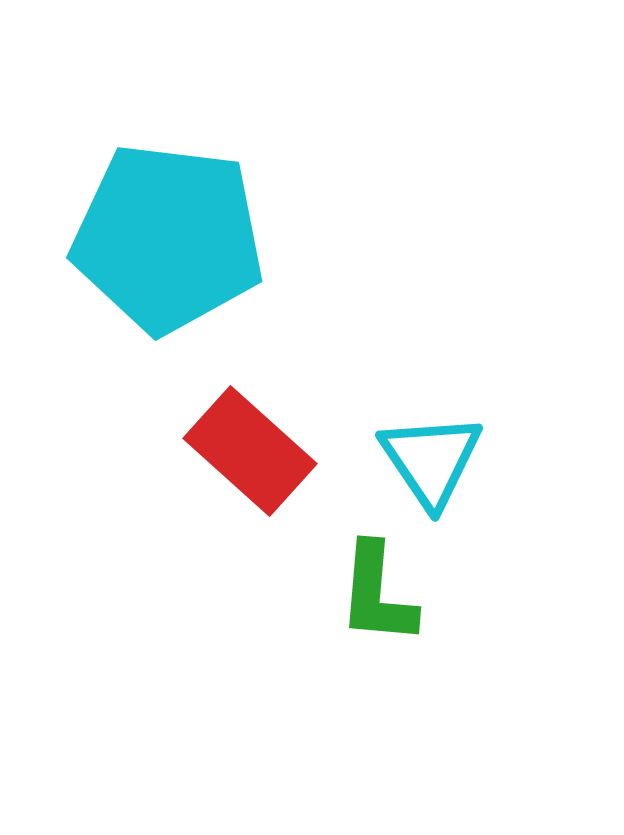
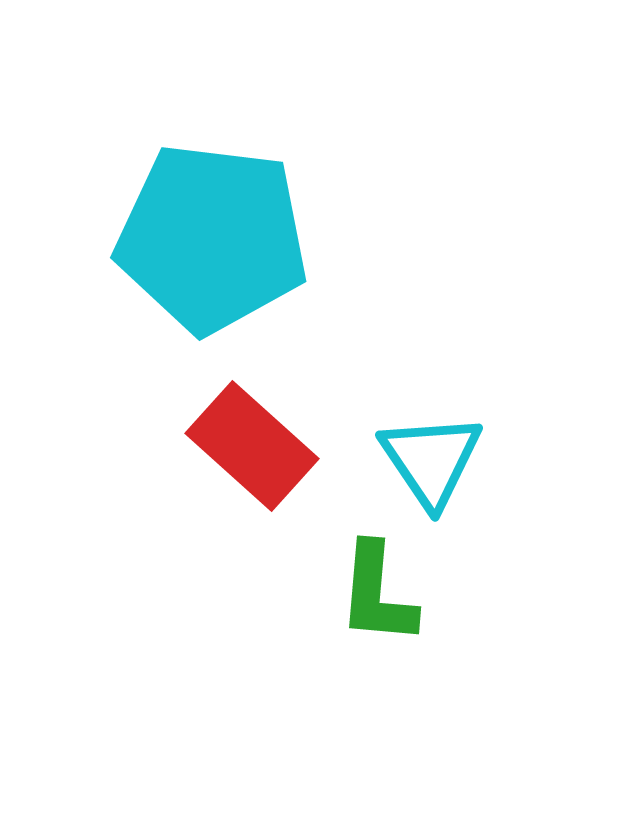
cyan pentagon: moved 44 px right
red rectangle: moved 2 px right, 5 px up
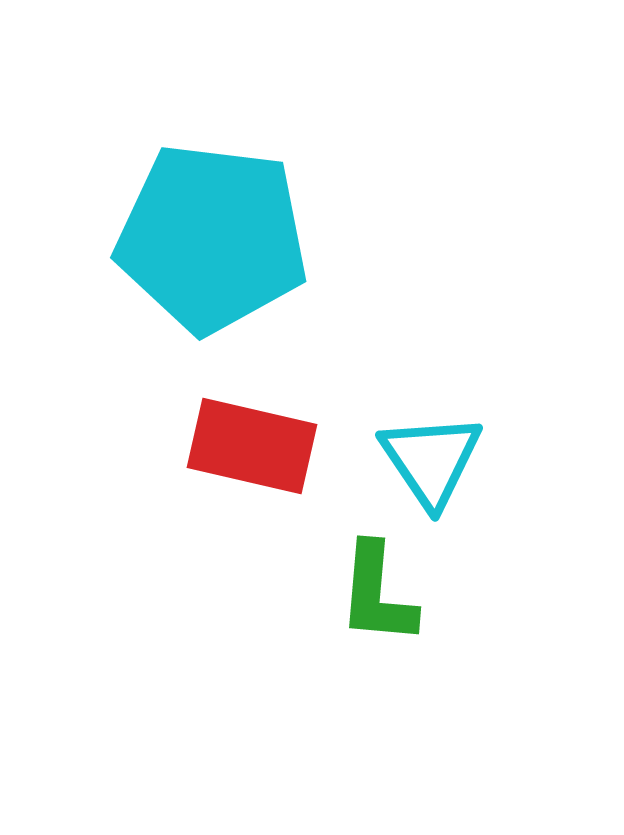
red rectangle: rotated 29 degrees counterclockwise
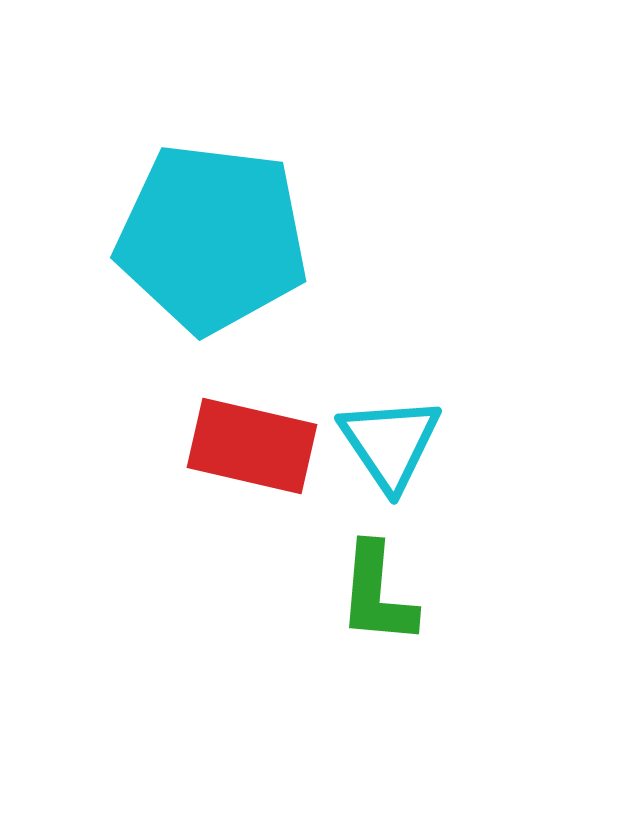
cyan triangle: moved 41 px left, 17 px up
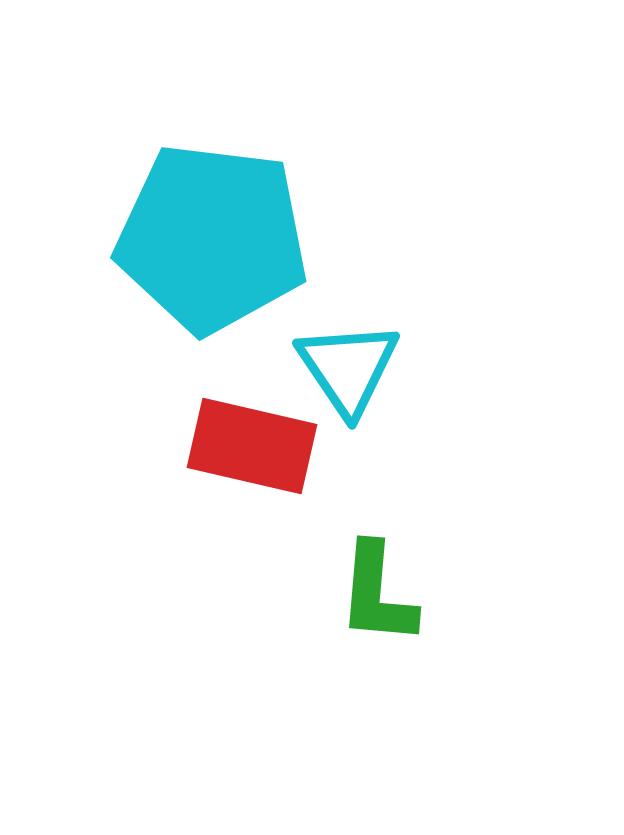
cyan triangle: moved 42 px left, 75 px up
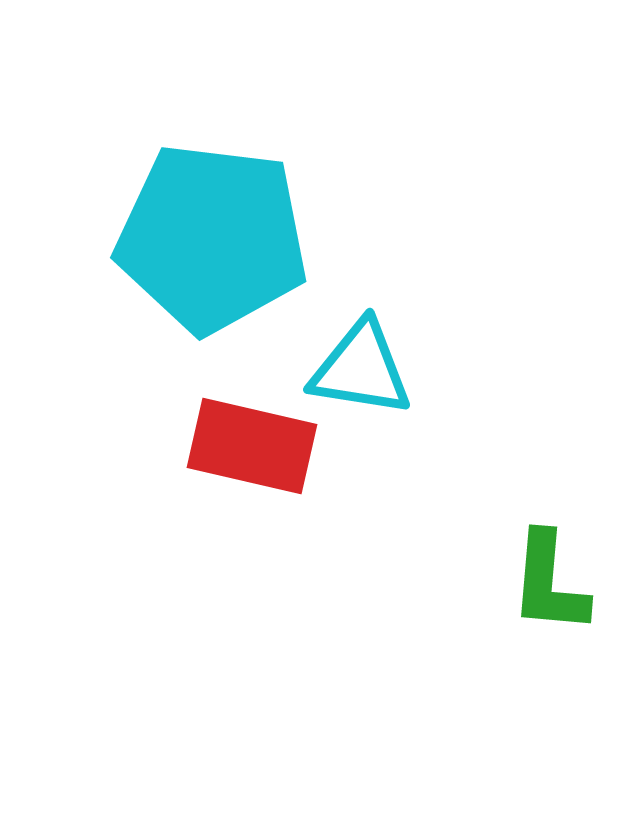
cyan triangle: moved 13 px right, 1 px down; rotated 47 degrees counterclockwise
green L-shape: moved 172 px right, 11 px up
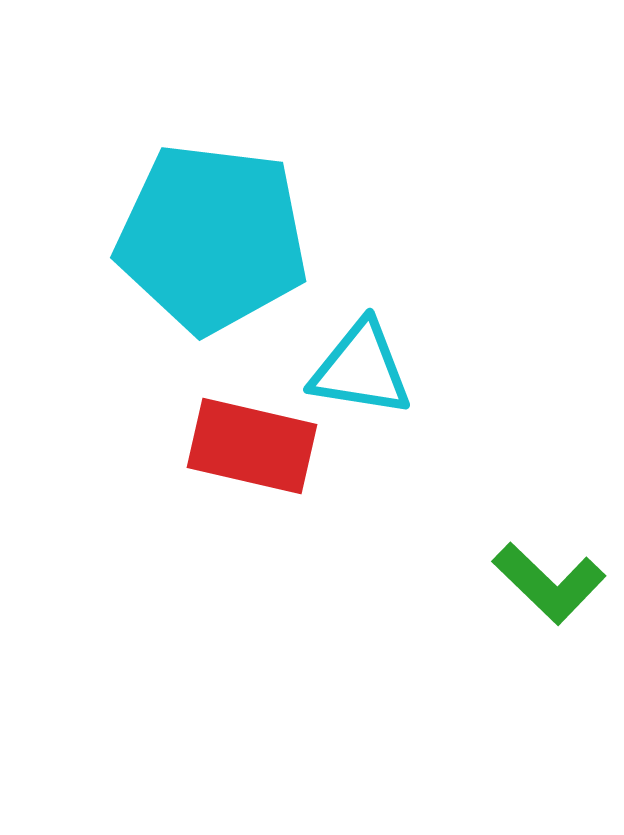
green L-shape: rotated 51 degrees counterclockwise
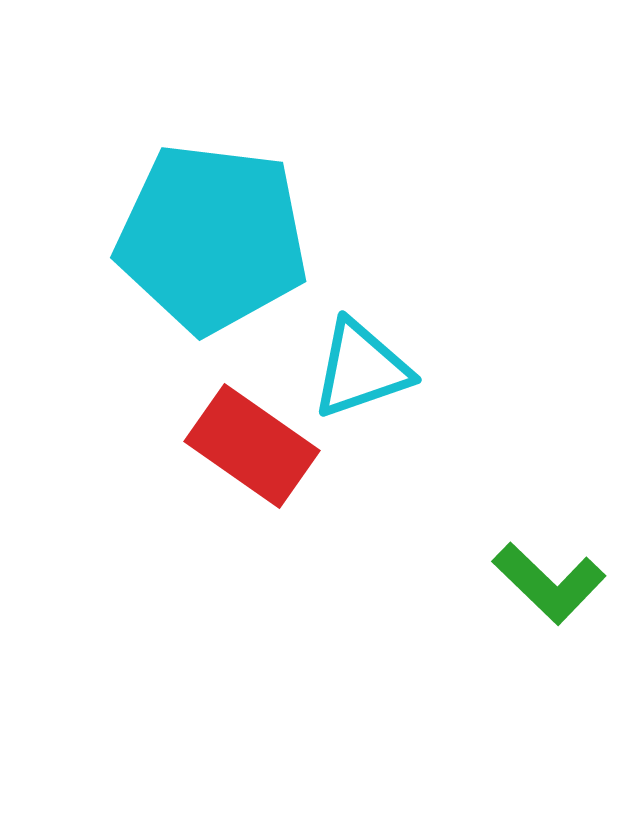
cyan triangle: rotated 28 degrees counterclockwise
red rectangle: rotated 22 degrees clockwise
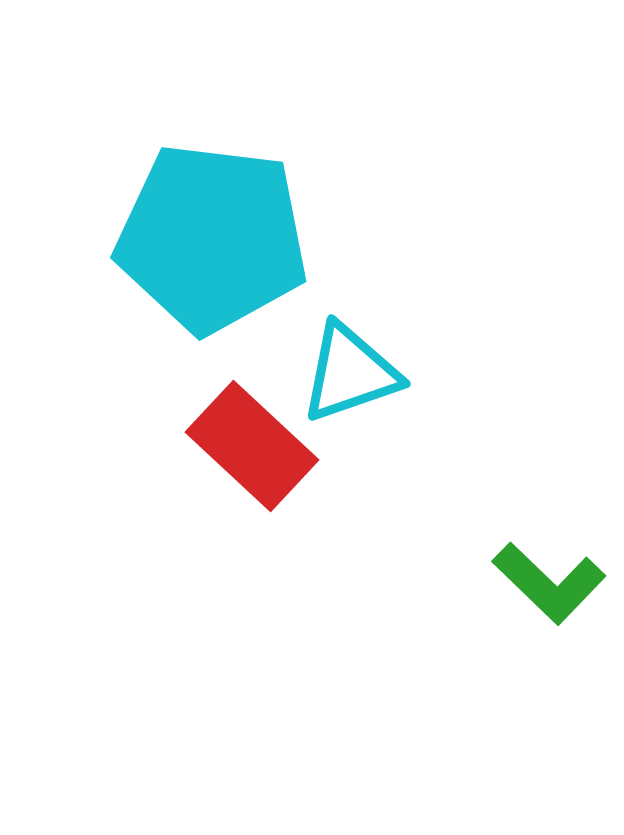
cyan triangle: moved 11 px left, 4 px down
red rectangle: rotated 8 degrees clockwise
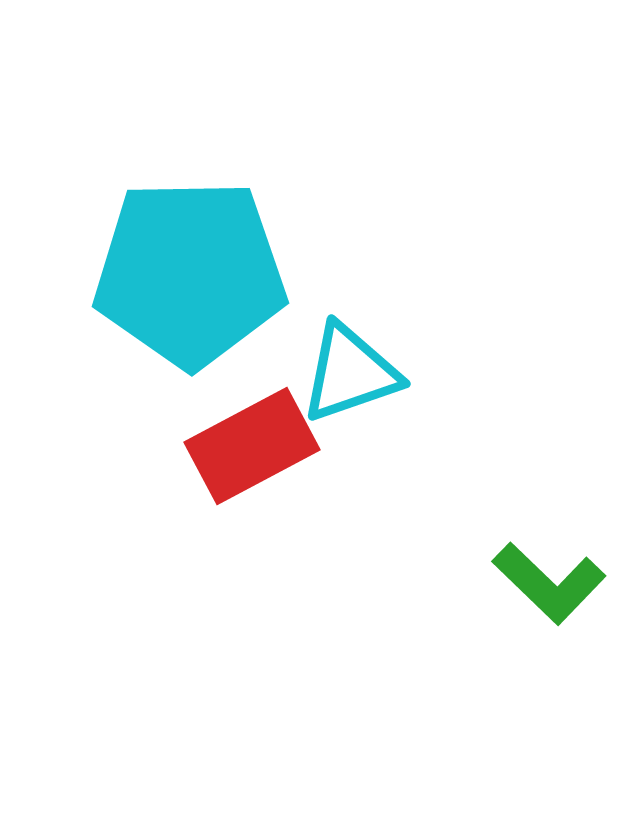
cyan pentagon: moved 22 px left, 35 px down; rotated 8 degrees counterclockwise
red rectangle: rotated 71 degrees counterclockwise
